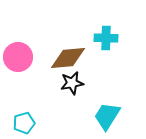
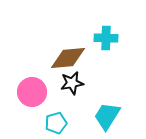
pink circle: moved 14 px right, 35 px down
cyan pentagon: moved 32 px right
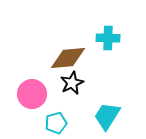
cyan cross: moved 2 px right
black star: rotated 15 degrees counterclockwise
pink circle: moved 2 px down
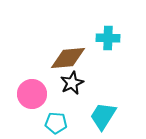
cyan trapezoid: moved 4 px left
cyan pentagon: rotated 20 degrees clockwise
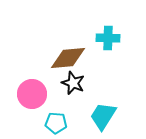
black star: moved 1 px right; rotated 25 degrees counterclockwise
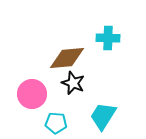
brown diamond: moved 1 px left
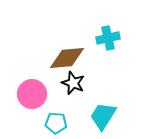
cyan cross: rotated 15 degrees counterclockwise
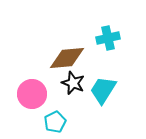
cyan trapezoid: moved 26 px up
cyan pentagon: moved 1 px left, 1 px up; rotated 30 degrees counterclockwise
